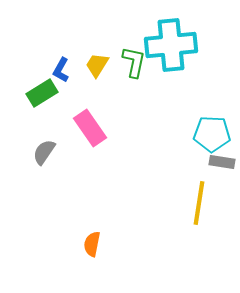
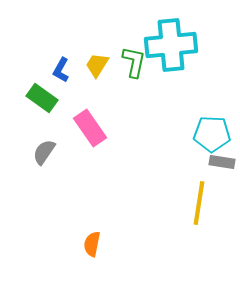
green rectangle: moved 5 px down; rotated 68 degrees clockwise
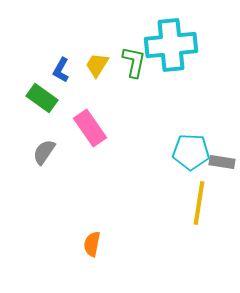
cyan pentagon: moved 21 px left, 18 px down
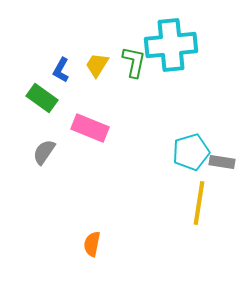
pink rectangle: rotated 33 degrees counterclockwise
cyan pentagon: rotated 18 degrees counterclockwise
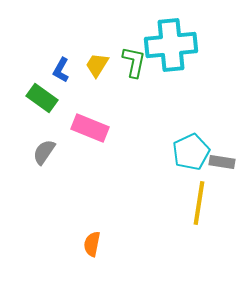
cyan pentagon: rotated 9 degrees counterclockwise
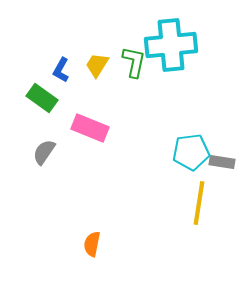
cyan pentagon: rotated 18 degrees clockwise
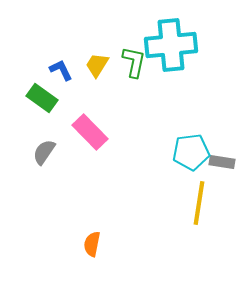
blue L-shape: rotated 125 degrees clockwise
pink rectangle: moved 4 px down; rotated 24 degrees clockwise
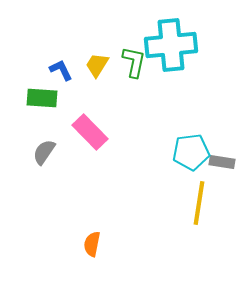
green rectangle: rotated 32 degrees counterclockwise
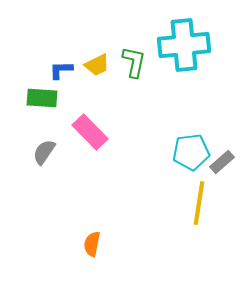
cyan cross: moved 13 px right
yellow trapezoid: rotated 148 degrees counterclockwise
blue L-shape: rotated 65 degrees counterclockwise
gray rectangle: rotated 50 degrees counterclockwise
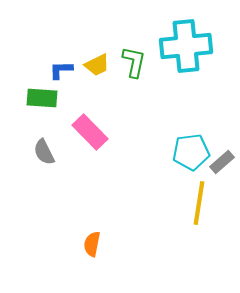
cyan cross: moved 2 px right, 1 px down
gray semicircle: rotated 60 degrees counterclockwise
